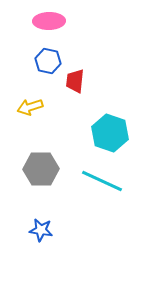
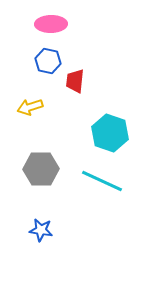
pink ellipse: moved 2 px right, 3 px down
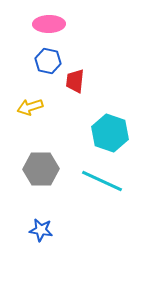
pink ellipse: moved 2 px left
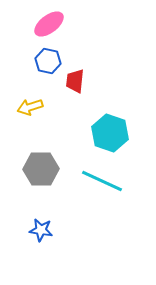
pink ellipse: rotated 36 degrees counterclockwise
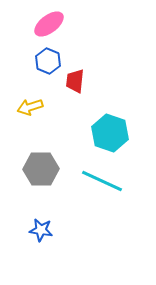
blue hexagon: rotated 10 degrees clockwise
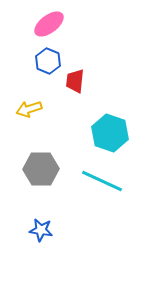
yellow arrow: moved 1 px left, 2 px down
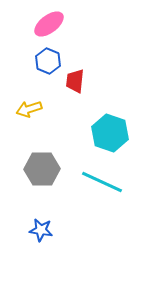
gray hexagon: moved 1 px right
cyan line: moved 1 px down
